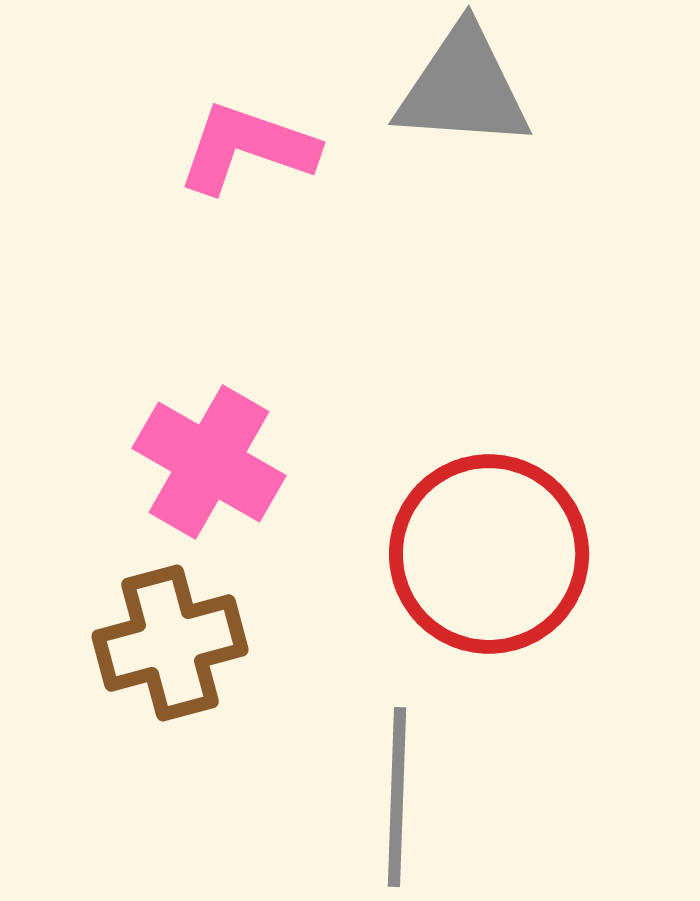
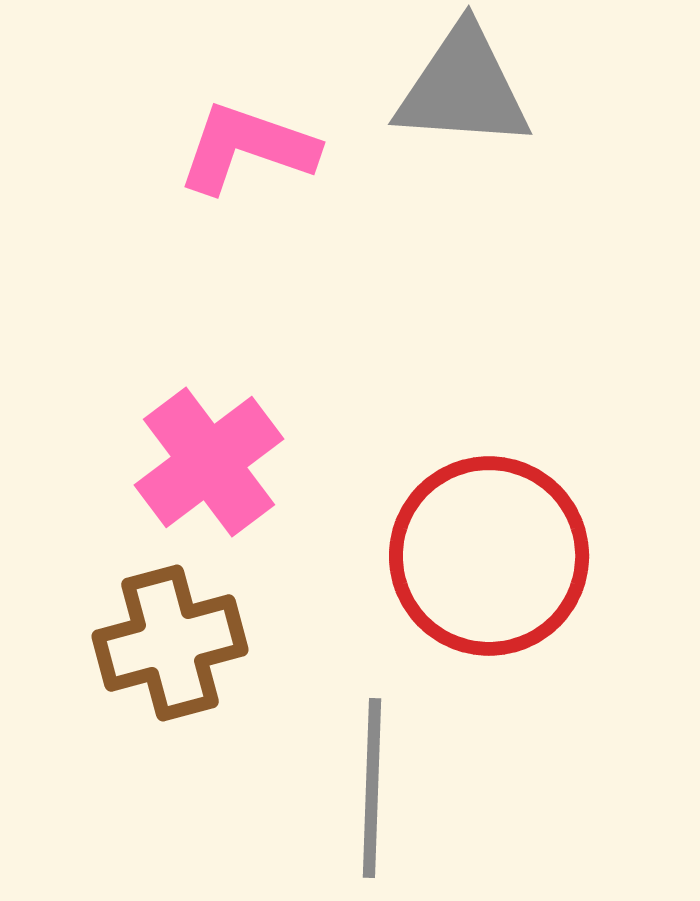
pink cross: rotated 23 degrees clockwise
red circle: moved 2 px down
gray line: moved 25 px left, 9 px up
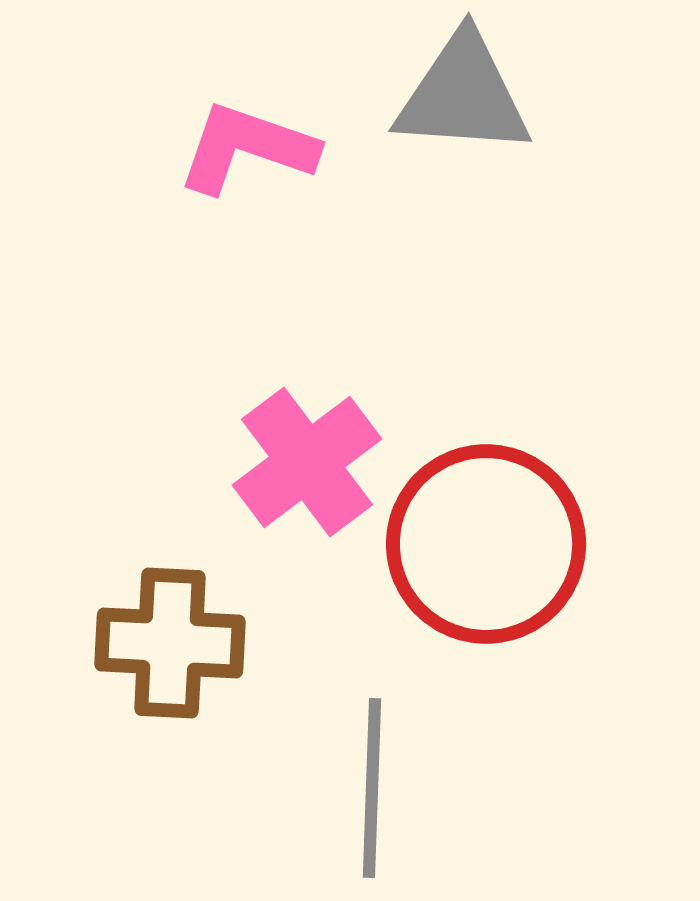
gray triangle: moved 7 px down
pink cross: moved 98 px right
red circle: moved 3 px left, 12 px up
brown cross: rotated 18 degrees clockwise
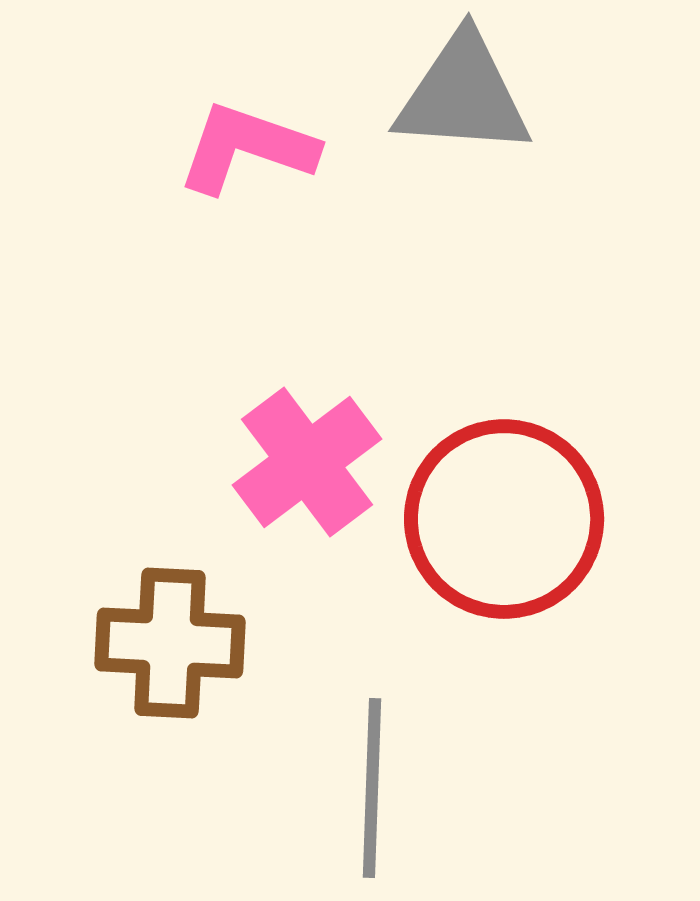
red circle: moved 18 px right, 25 px up
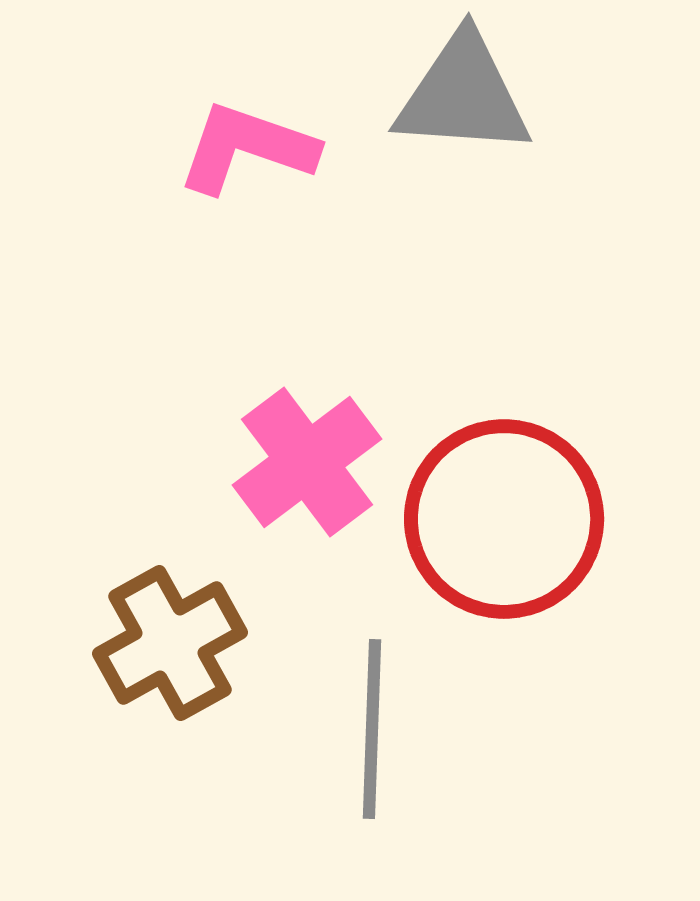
brown cross: rotated 32 degrees counterclockwise
gray line: moved 59 px up
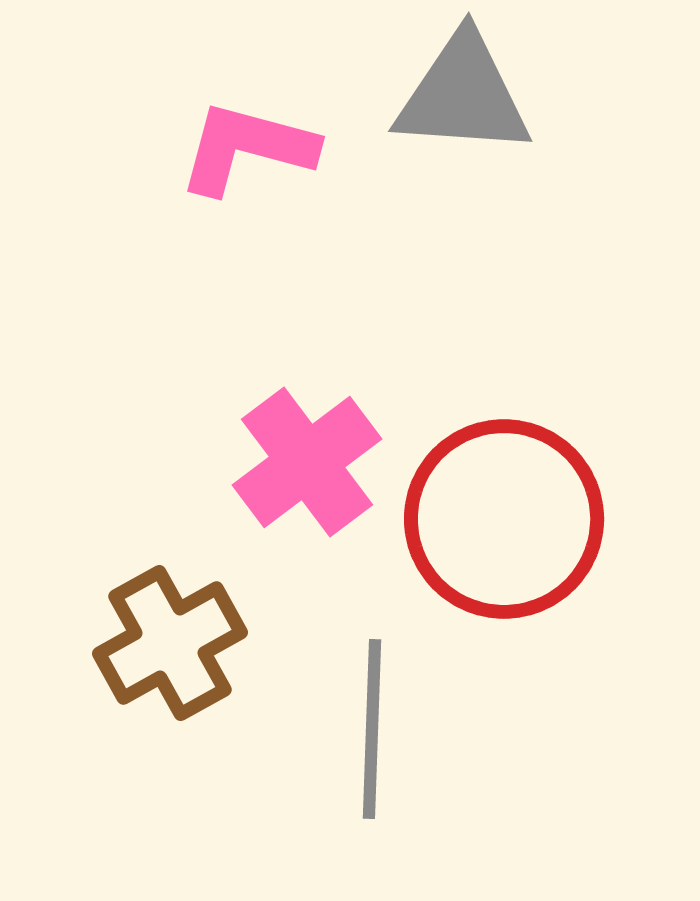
pink L-shape: rotated 4 degrees counterclockwise
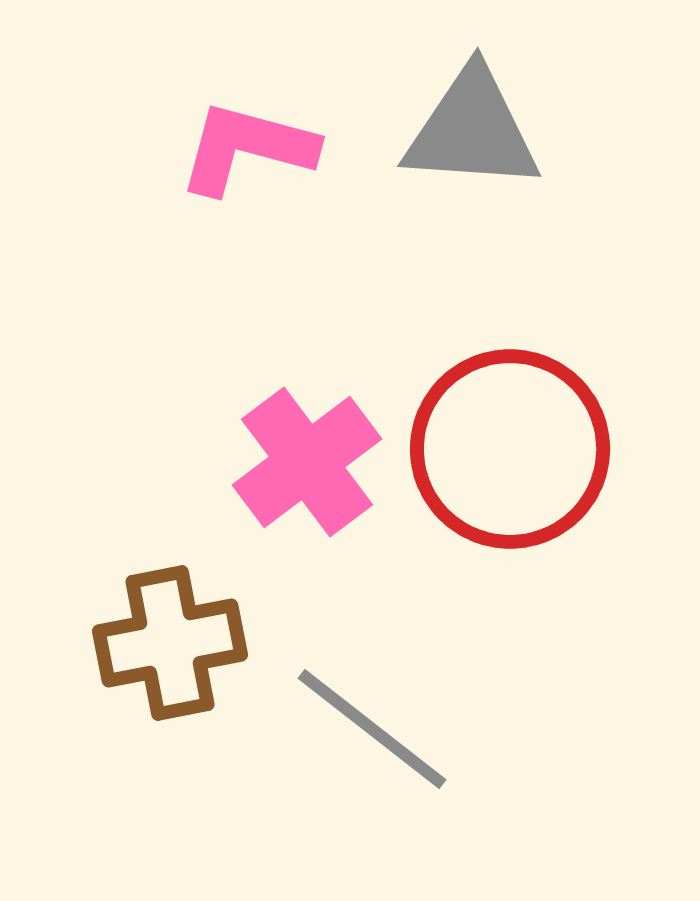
gray triangle: moved 9 px right, 35 px down
red circle: moved 6 px right, 70 px up
brown cross: rotated 18 degrees clockwise
gray line: rotated 54 degrees counterclockwise
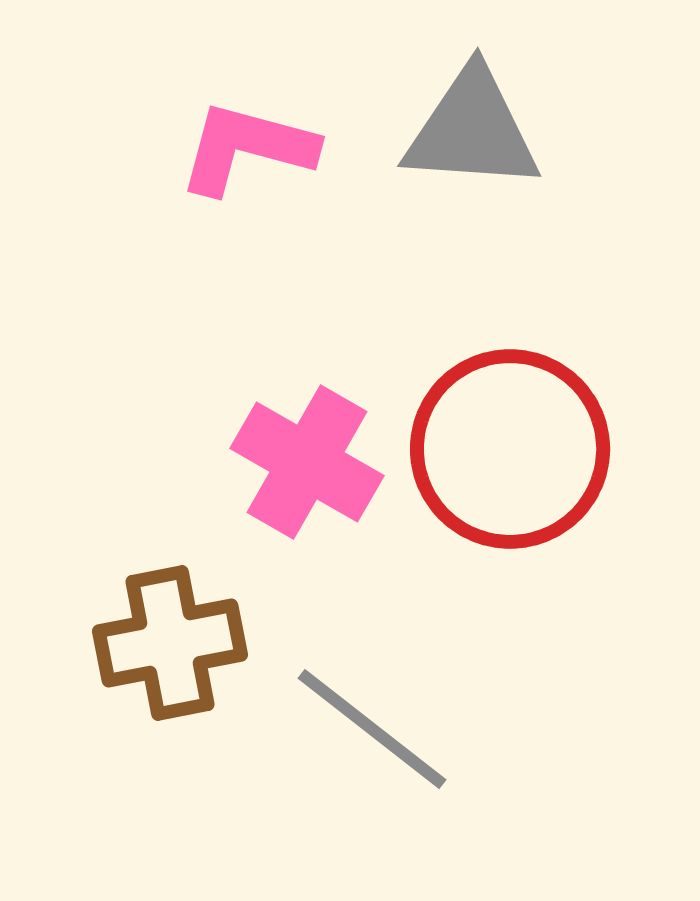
pink cross: rotated 23 degrees counterclockwise
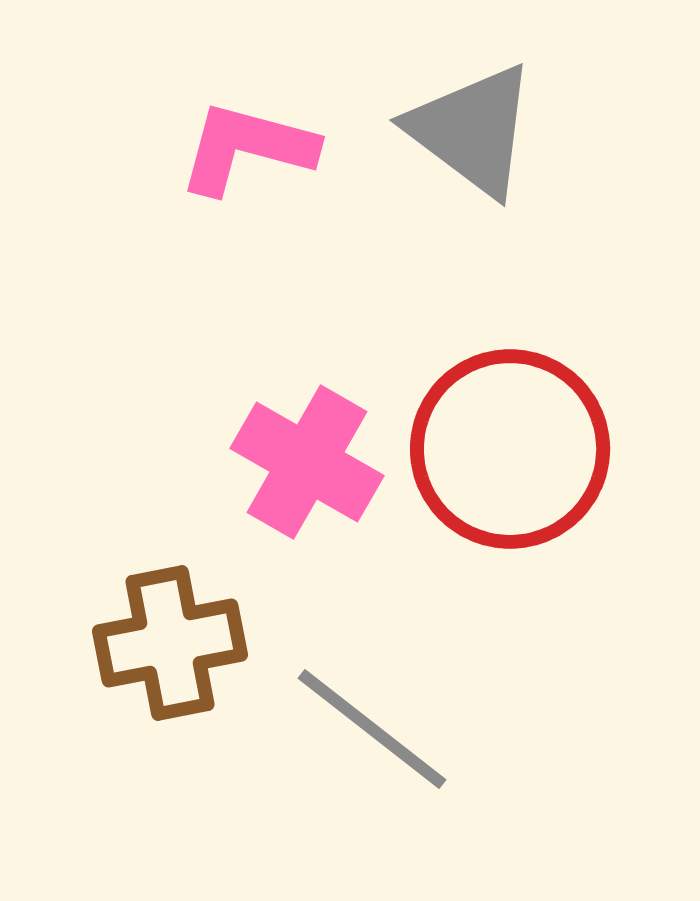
gray triangle: rotated 33 degrees clockwise
